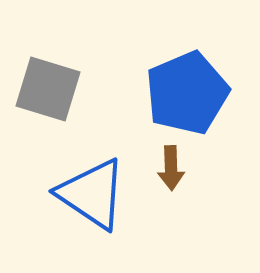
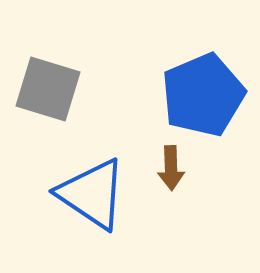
blue pentagon: moved 16 px right, 2 px down
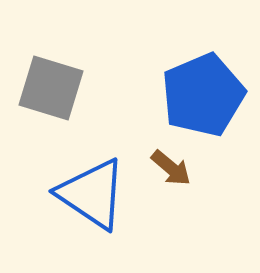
gray square: moved 3 px right, 1 px up
brown arrow: rotated 48 degrees counterclockwise
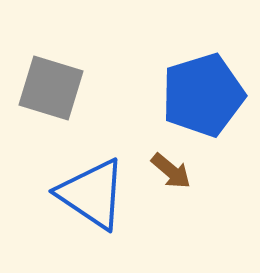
blue pentagon: rotated 6 degrees clockwise
brown arrow: moved 3 px down
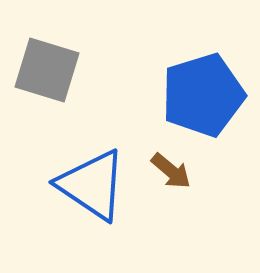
gray square: moved 4 px left, 18 px up
blue triangle: moved 9 px up
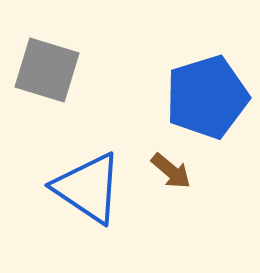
blue pentagon: moved 4 px right, 2 px down
blue triangle: moved 4 px left, 3 px down
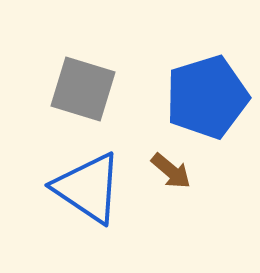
gray square: moved 36 px right, 19 px down
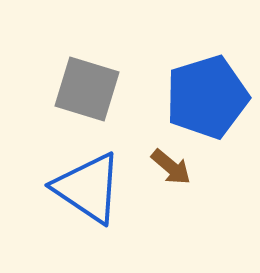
gray square: moved 4 px right
brown arrow: moved 4 px up
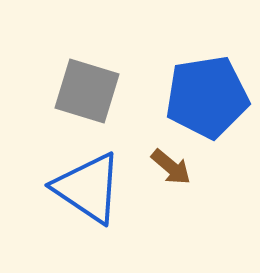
gray square: moved 2 px down
blue pentagon: rotated 8 degrees clockwise
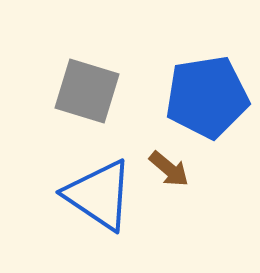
brown arrow: moved 2 px left, 2 px down
blue triangle: moved 11 px right, 7 px down
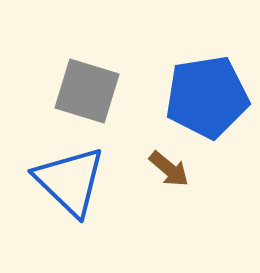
blue triangle: moved 29 px left, 14 px up; rotated 10 degrees clockwise
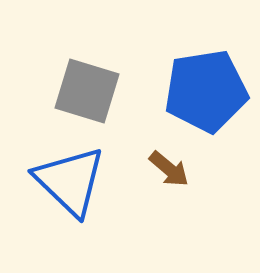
blue pentagon: moved 1 px left, 6 px up
